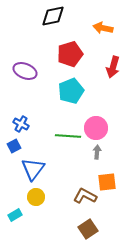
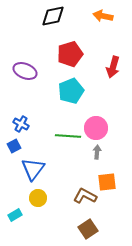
orange arrow: moved 12 px up
yellow circle: moved 2 px right, 1 px down
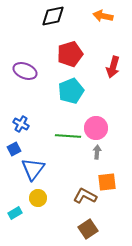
blue square: moved 3 px down
cyan rectangle: moved 2 px up
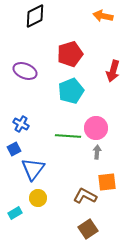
black diamond: moved 18 px left; rotated 15 degrees counterclockwise
red arrow: moved 4 px down
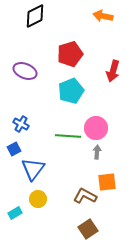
yellow circle: moved 1 px down
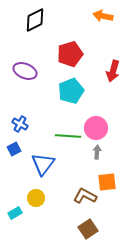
black diamond: moved 4 px down
blue cross: moved 1 px left
blue triangle: moved 10 px right, 5 px up
yellow circle: moved 2 px left, 1 px up
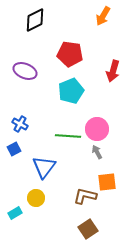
orange arrow: rotated 72 degrees counterclockwise
red pentagon: rotated 25 degrees clockwise
pink circle: moved 1 px right, 1 px down
gray arrow: rotated 32 degrees counterclockwise
blue triangle: moved 1 px right, 3 px down
brown L-shape: rotated 15 degrees counterclockwise
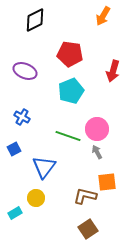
blue cross: moved 2 px right, 7 px up
green line: rotated 15 degrees clockwise
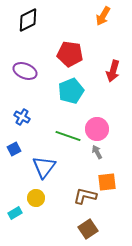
black diamond: moved 7 px left
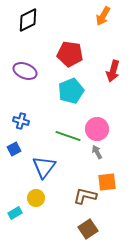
blue cross: moved 1 px left, 4 px down; rotated 14 degrees counterclockwise
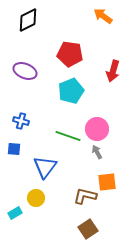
orange arrow: rotated 96 degrees clockwise
blue square: rotated 32 degrees clockwise
blue triangle: moved 1 px right
